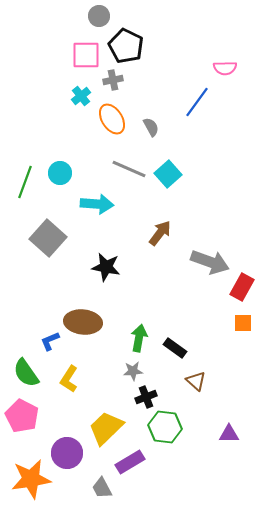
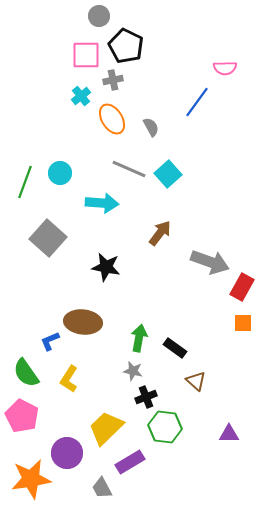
cyan arrow: moved 5 px right, 1 px up
gray star: rotated 18 degrees clockwise
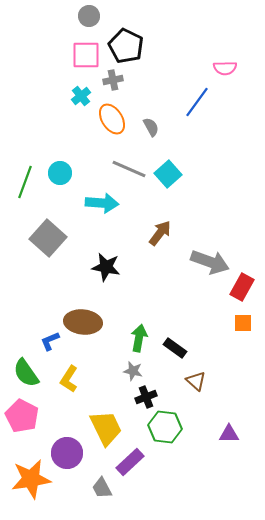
gray circle: moved 10 px left
yellow trapezoid: rotated 108 degrees clockwise
purple rectangle: rotated 12 degrees counterclockwise
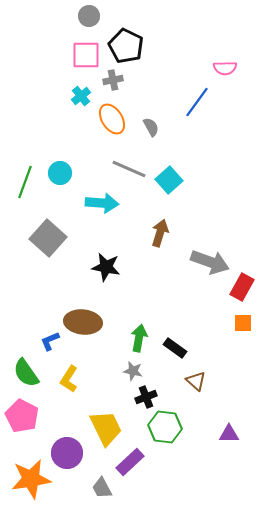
cyan square: moved 1 px right, 6 px down
brown arrow: rotated 20 degrees counterclockwise
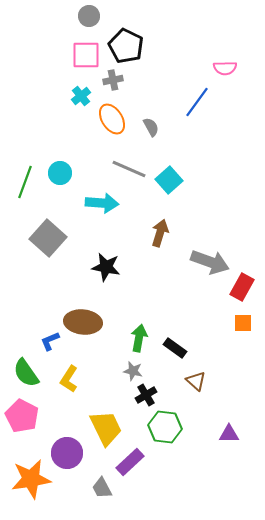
black cross: moved 2 px up; rotated 10 degrees counterclockwise
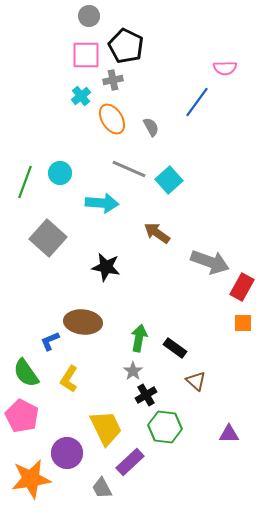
brown arrow: moved 3 px left; rotated 72 degrees counterclockwise
gray star: rotated 24 degrees clockwise
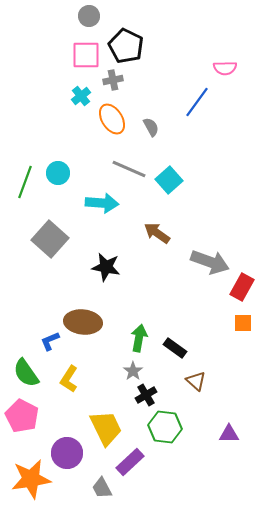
cyan circle: moved 2 px left
gray square: moved 2 px right, 1 px down
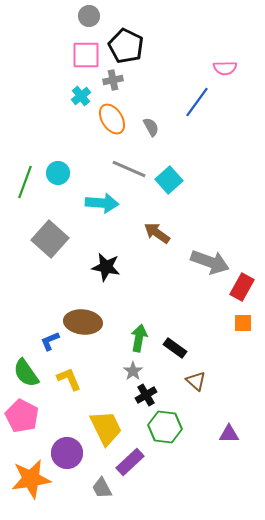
yellow L-shape: rotated 124 degrees clockwise
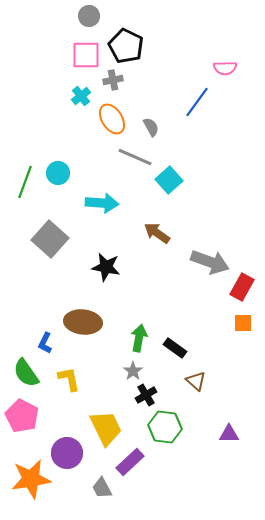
gray line: moved 6 px right, 12 px up
blue L-shape: moved 5 px left, 2 px down; rotated 40 degrees counterclockwise
yellow L-shape: rotated 12 degrees clockwise
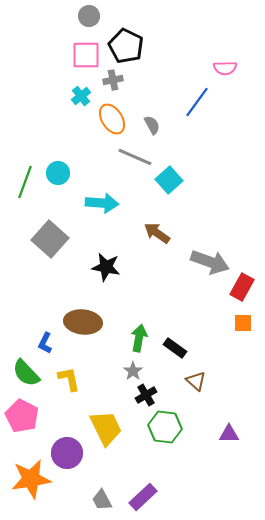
gray semicircle: moved 1 px right, 2 px up
green semicircle: rotated 8 degrees counterclockwise
purple rectangle: moved 13 px right, 35 px down
gray trapezoid: moved 12 px down
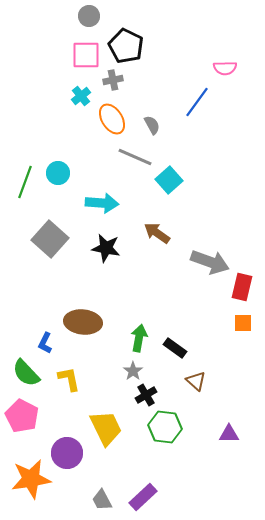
black star: moved 19 px up
red rectangle: rotated 16 degrees counterclockwise
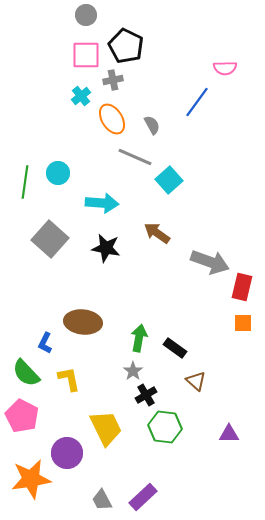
gray circle: moved 3 px left, 1 px up
green line: rotated 12 degrees counterclockwise
